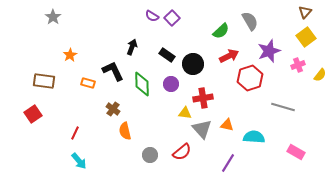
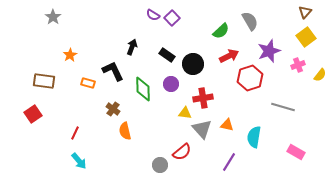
purple semicircle: moved 1 px right, 1 px up
green diamond: moved 1 px right, 5 px down
cyan semicircle: rotated 85 degrees counterclockwise
gray circle: moved 10 px right, 10 px down
purple line: moved 1 px right, 1 px up
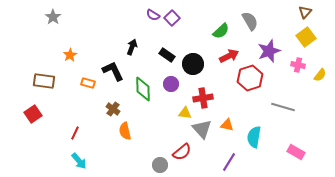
pink cross: rotated 32 degrees clockwise
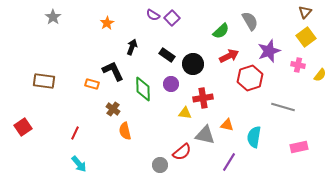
orange star: moved 37 px right, 32 px up
orange rectangle: moved 4 px right, 1 px down
red square: moved 10 px left, 13 px down
gray triangle: moved 3 px right, 6 px down; rotated 35 degrees counterclockwise
pink rectangle: moved 3 px right, 5 px up; rotated 42 degrees counterclockwise
cyan arrow: moved 3 px down
